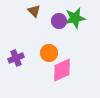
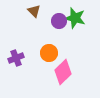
green star: rotated 25 degrees clockwise
pink diamond: moved 1 px right, 2 px down; rotated 20 degrees counterclockwise
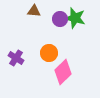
brown triangle: rotated 40 degrees counterclockwise
purple circle: moved 1 px right, 2 px up
purple cross: rotated 35 degrees counterclockwise
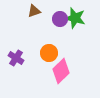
brown triangle: rotated 24 degrees counterclockwise
pink diamond: moved 2 px left, 1 px up
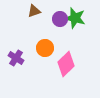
orange circle: moved 4 px left, 5 px up
pink diamond: moved 5 px right, 7 px up
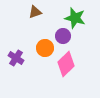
brown triangle: moved 1 px right, 1 px down
purple circle: moved 3 px right, 17 px down
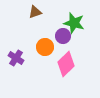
green star: moved 1 px left, 5 px down
orange circle: moved 1 px up
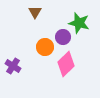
brown triangle: rotated 40 degrees counterclockwise
green star: moved 5 px right
purple circle: moved 1 px down
purple cross: moved 3 px left, 8 px down
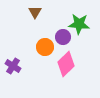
green star: moved 1 px down; rotated 10 degrees counterclockwise
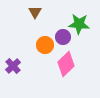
orange circle: moved 2 px up
purple cross: rotated 14 degrees clockwise
